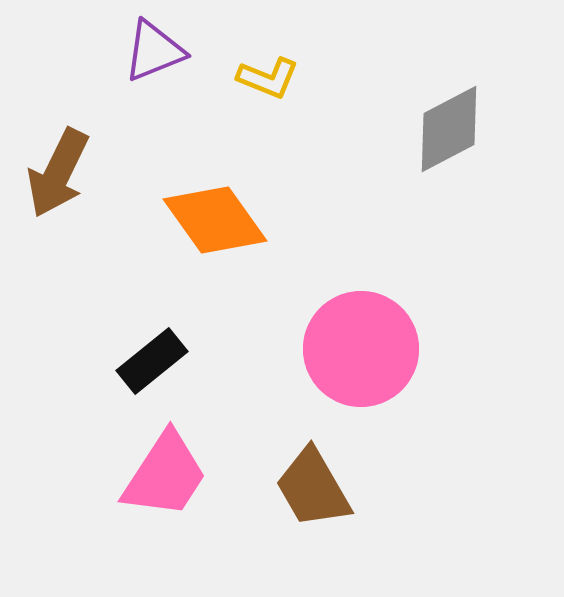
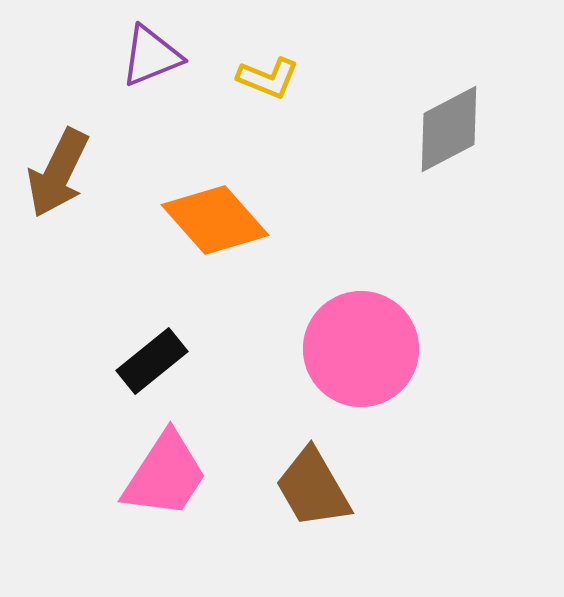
purple triangle: moved 3 px left, 5 px down
orange diamond: rotated 6 degrees counterclockwise
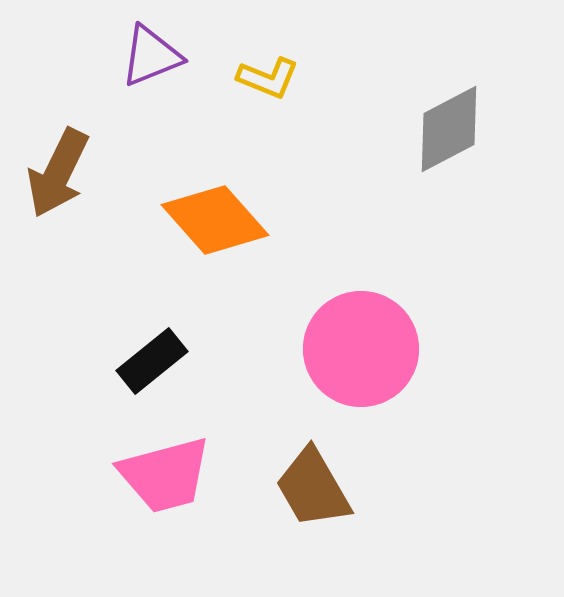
pink trapezoid: rotated 42 degrees clockwise
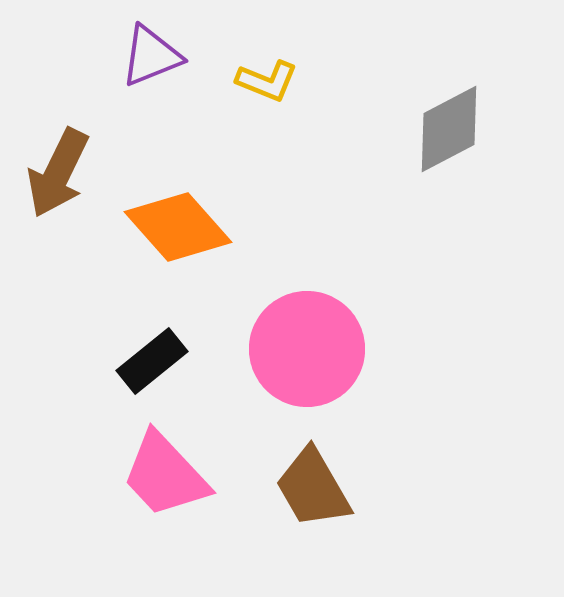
yellow L-shape: moved 1 px left, 3 px down
orange diamond: moved 37 px left, 7 px down
pink circle: moved 54 px left
pink trapezoid: rotated 62 degrees clockwise
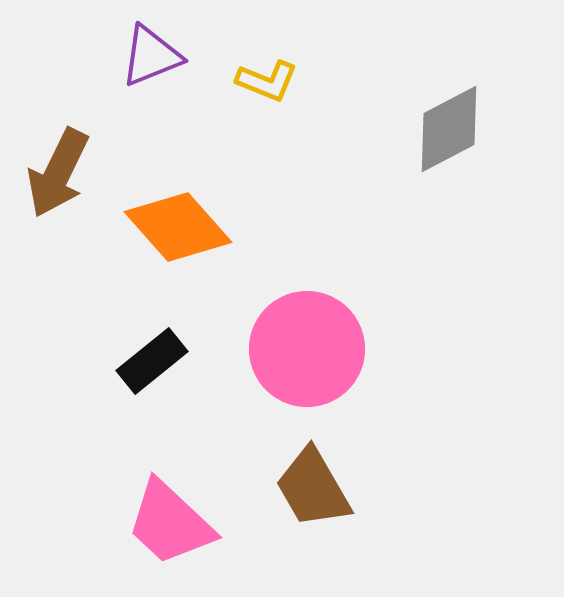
pink trapezoid: moved 5 px right, 48 px down; rotated 4 degrees counterclockwise
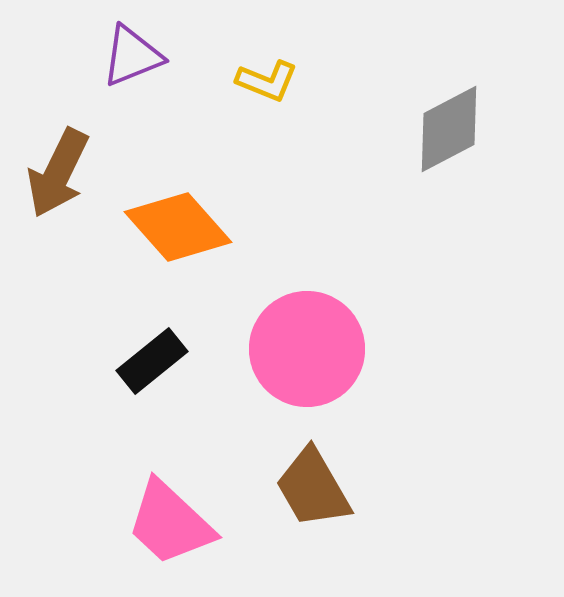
purple triangle: moved 19 px left
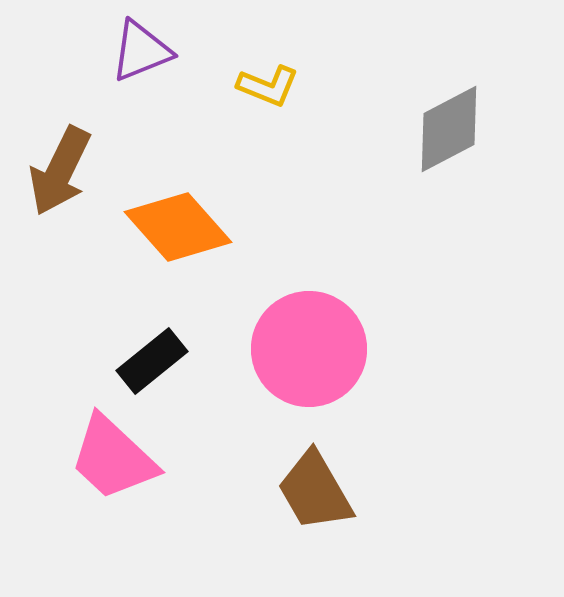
purple triangle: moved 9 px right, 5 px up
yellow L-shape: moved 1 px right, 5 px down
brown arrow: moved 2 px right, 2 px up
pink circle: moved 2 px right
brown trapezoid: moved 2 px right, 3 px down
pink trapezoid: moved 57 px left, 65 px up
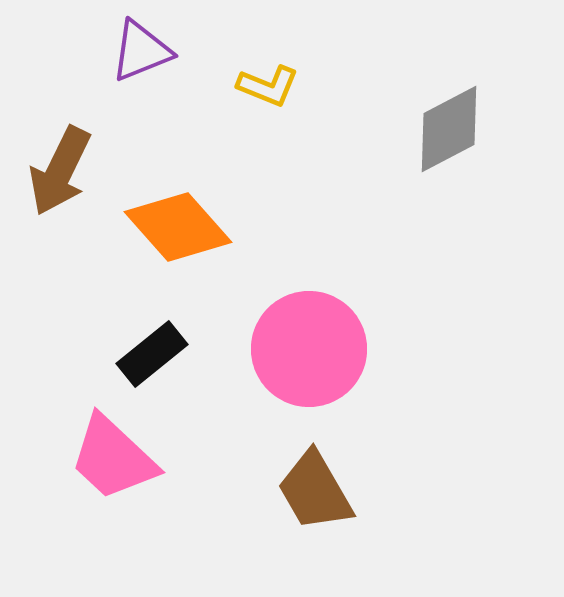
black rectangle: moved 7 px up
